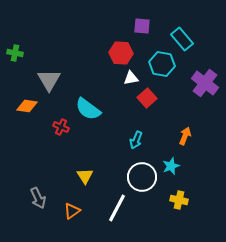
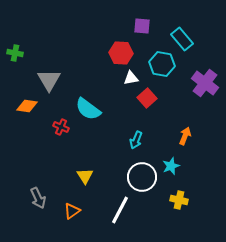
white line: moved 3 px right, 2 px down
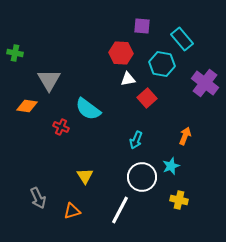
white triangle: moved 3 px left, 1 px down
orange triangle: rotated 18 degrees clockwise
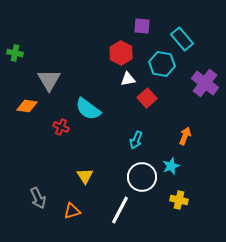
red hexagon: rotated 25 degrees clockwise
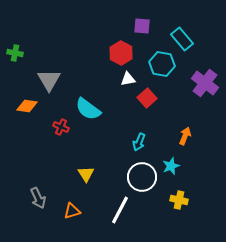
cyan arrow: moved 3 px right, 2 px down
yellow triangle: moved 1 px right, 2 px up
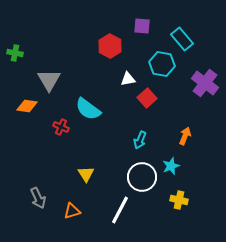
red hexagon: moved 11 px left, 7 px up
cyan arrow: moved 1 px right, 2 px up
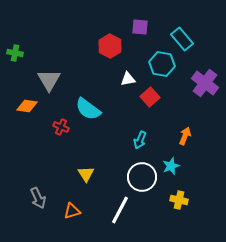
purple square: moved 2 px left, 1 px down
red square: moved 3 px right, 1 px up
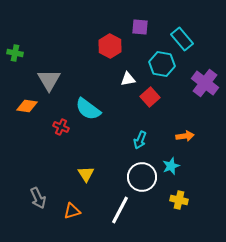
orange arrow: rotated 60 degrees clockwise
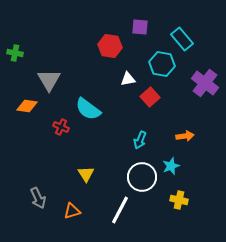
red hexagon: rotated 20 degrees counterclockwise
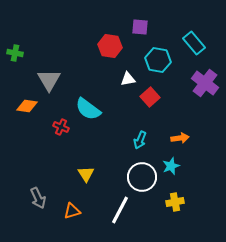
cyan rectangle: moved 12 px right, 4 px down
cyan hexagon: moved 4 px left, 4 px up
orange arrow: moved 5 px left, 2 px down
yellow cross: moved 4 px left, 2 px down; rotated 24 degrees counterclockwise
